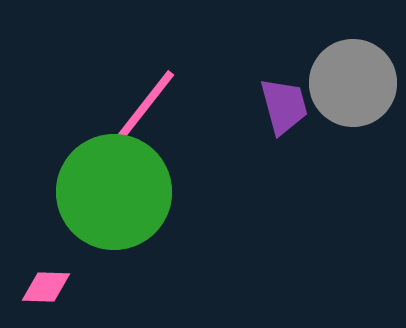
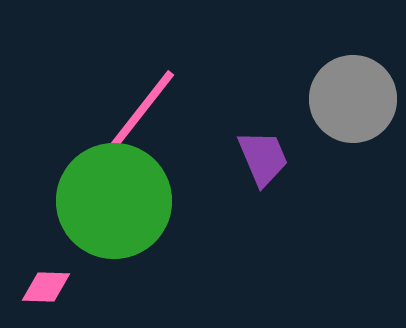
gray circle: moved 16 px down
purple trapezoid: moved 21 px left, 52 px down; rotated 8 degrees counterclockwise
green circle: moved 9 px down
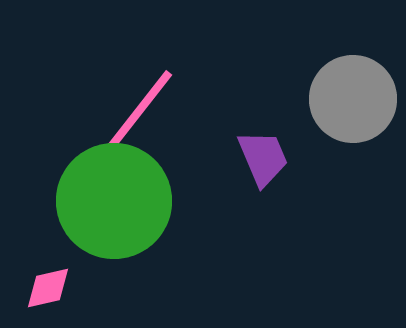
pink line: moved 2 px left
pink diamond: moved 2 px right, 1 px down; rotated 15 degrees counterclockwise
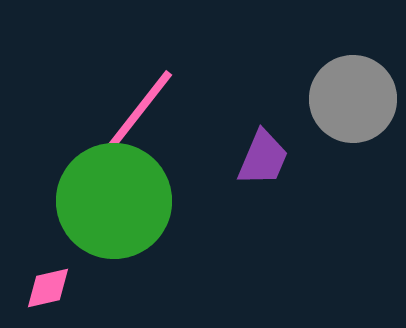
purple trapezoid: rotated 46 degrees clockwise
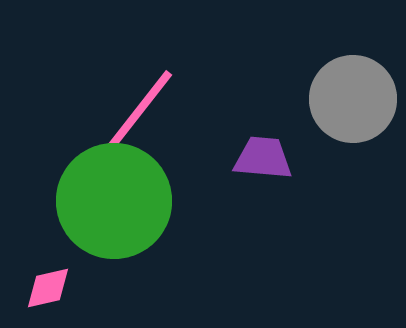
purple trapezoid: rotated 108 degrees counterclockwise
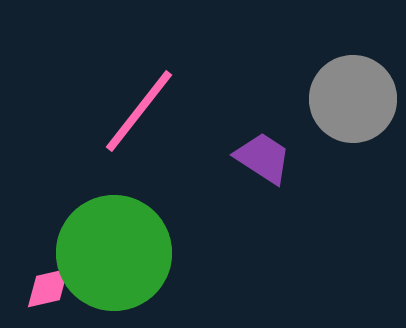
purple trapezoid: rotated 28 degrees clockwise
green circle: moved 52 px down
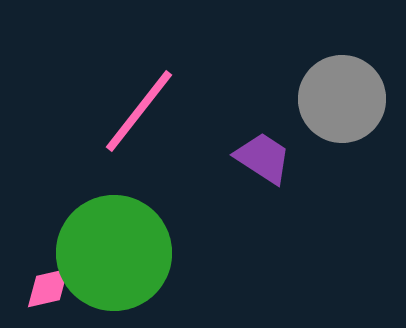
gray circle: moved 11 px left
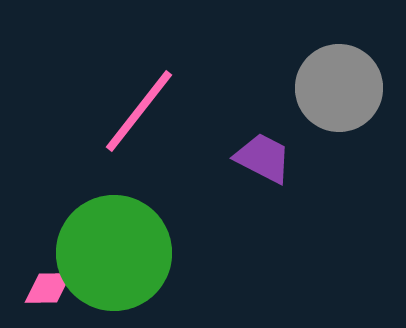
gray circle: moved 3 px left, 11 px up
purple trapezoid: rotated 6 degrees counterclockwise
pink diamond: rotated 12 degrees clockwise
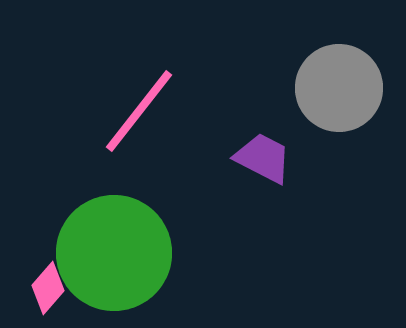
pink diamond: rotated 48 degrees counterclockwise
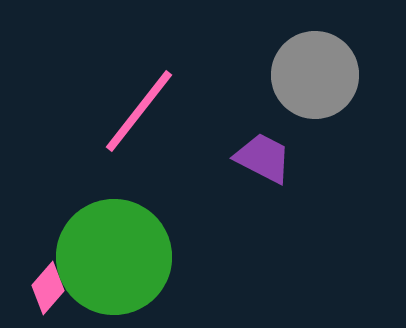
gray circle: moved 24 px left, 13 px up
green circle: moved 4 px down
